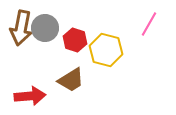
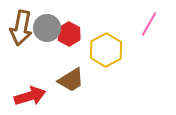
gray circle: moved 2 px right
red hexagon: moved 6 px left, 6 px up; rotated 10 degrees clockwise
yellow hexagon: rotated 16 degrees clockwise
red arrow: rotated 12 degrees counterclockwise
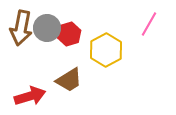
red hexagon: rotated 15 degrees clockwise
brown trapezoid: moved 2 px left
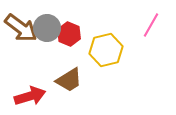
pink line: moved 2 px right, 1 px down
brown arrow: rotated 64 degrees counterclockwise
red hexagon: rotated 20 degrees counterclockwise
yellow hexagon: rotated 16 degrees clockwise
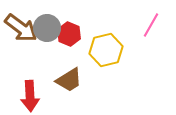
red arrow: rotated 104 degrees clockwise
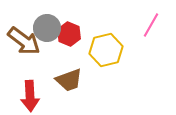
brown arrow: moved 3 px right, 13 px down
brown trapezoid: rotated 12 degrees clockwise
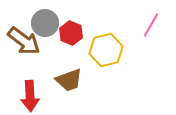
gray circle: moved 2 px left, 5 px up
red hexagon: moved 2 px right, 1 px up
